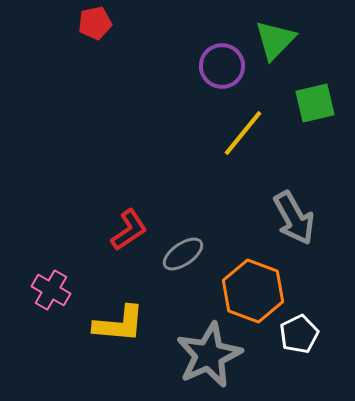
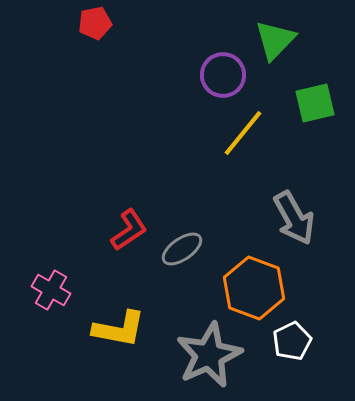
purple circle: moved 1 px right, 9 px down
gray ellipse: moved 1 px left, 5 px up
orange hexagon: moved 1 px right, 3 px up
yellow L-shape: moved 5 px down; rotated 6 degrees clockwise
white pentagon: moved 7 px left, 7 px down
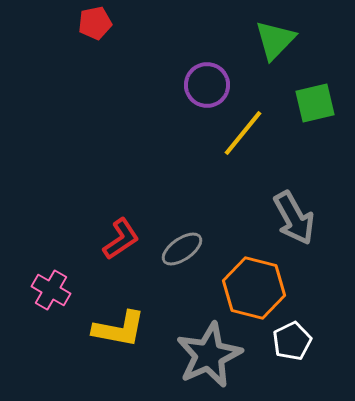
purple circle: moved 16 px left, 10 px down
red L-shape: moved 8 px left, 9 px down
orange hexagon: rotated 6 degrees counterclockwise
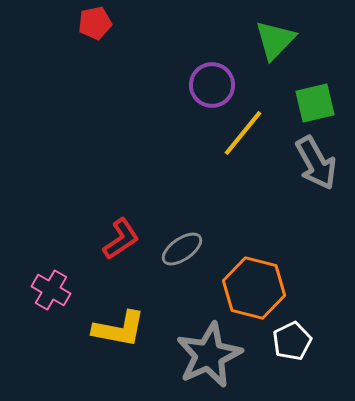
purple circle: moved 5 px right
gray arrow: moved 22 px right, 55 px up
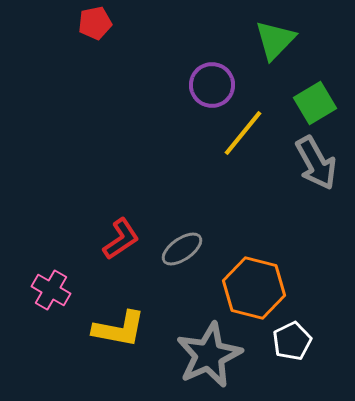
green square: rotated 18 degrees counterclockwise
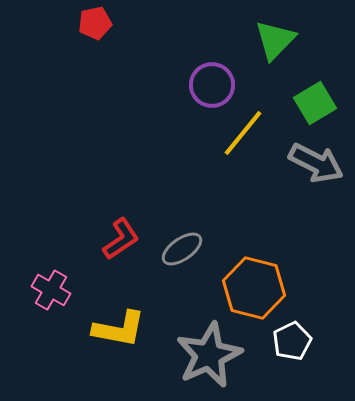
gray arrow: rotated 34 degrees counterclockwise
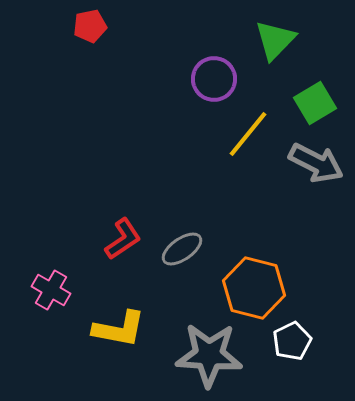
red pentagon: moved 5 px left, 3 px down
purple circle: moved 2 px right, 6 px up
yellow line: moved 5 px right, 1 px down
red L-shape: moved 2 px right
gray star: rotated 28 degrees clockwise
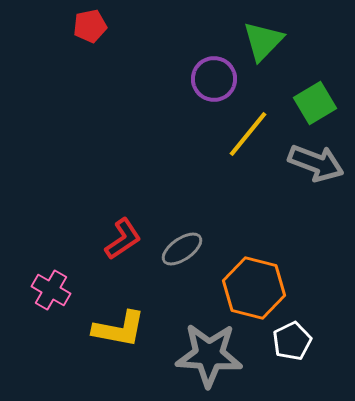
green triangle: moved 12 px left, 1 px down
gray arrow: rotated 6 degrees counterclockwise
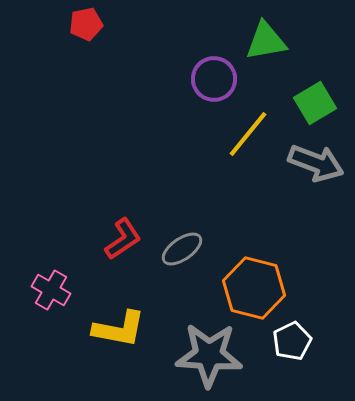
red pentagon: moved 4 px left, 2 px up
green triangle: moved 3 px right; rotated 36 degrees clockwise
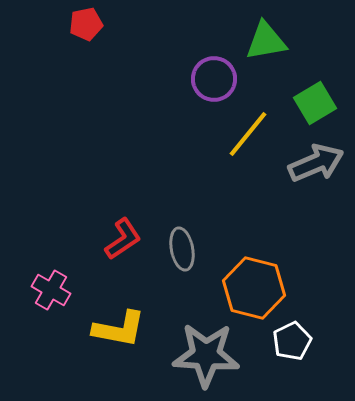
gray arrow: rotated 44 degrees counterclockwise
gray ellipse: rotated 66 degrees counterclockwise
gray star: moved 3 px left
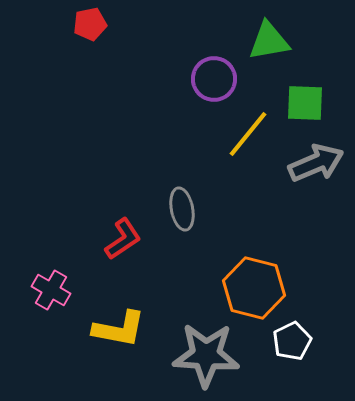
red pentagon: moved 4 px right
green triangle: moved 3 px right
green square: moved 10 px left; rotated 33 degrees clockwise
gray ellipse: moved 40 px up
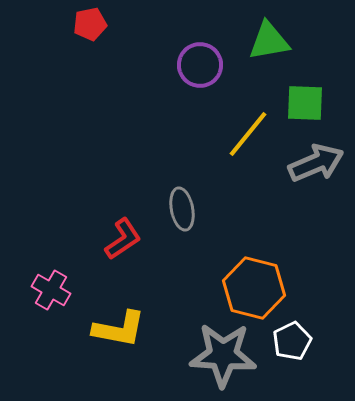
purple circle: moved 14 px left, 14 px up
gray star: moved 17 px right
